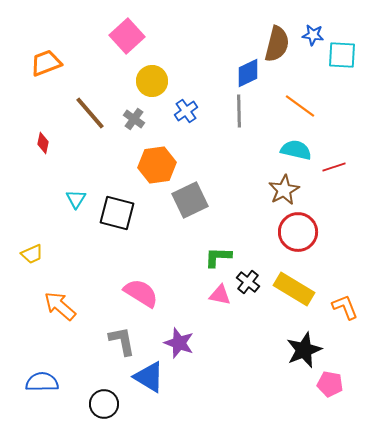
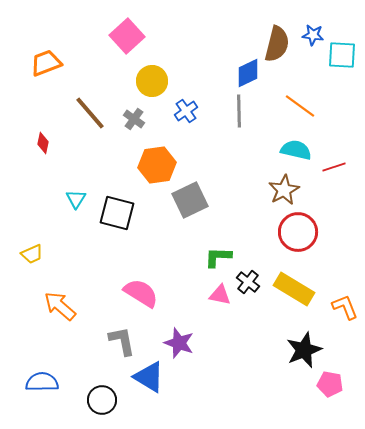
black circle: moved 2 px left, 4 px up
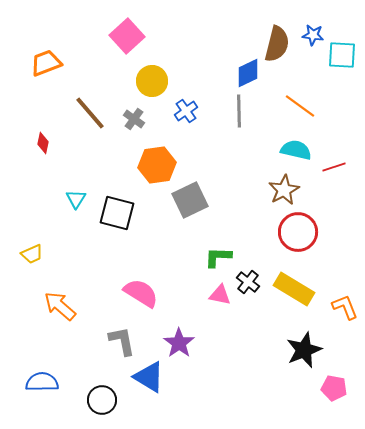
purple star: rotated 16 degrees clockwise
pink pentagon: moved 4 px right, 4 px down
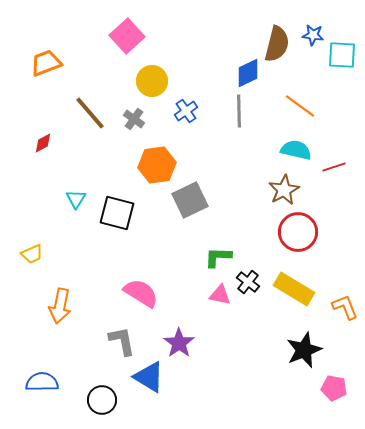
red diamond: rotated 50 degrees clockwise
orange arrow: rotated 120 degrees counterclockwise
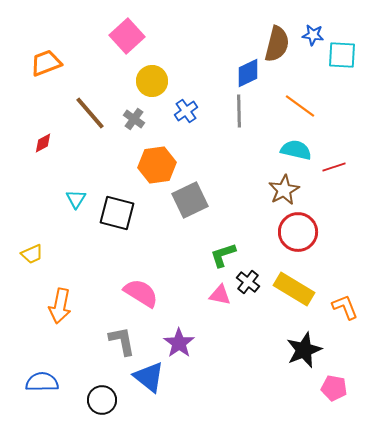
green L-shape: moved 5 px right, 2 px up; rotated 20 degrees counterclockwise
blue triangle: rotated 8 degrees clockwise
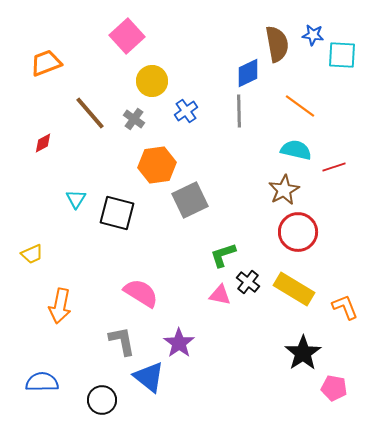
brown semicircle: rotated 24 degrees counterclockwise
black star: moved 1 px left, 3 px down; rotated 12 degrees counterclockwise
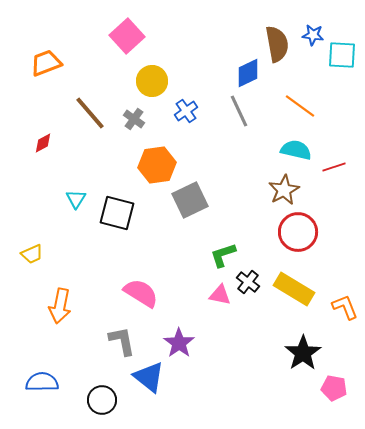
gray line: rotated 24 degrees counterclockwise
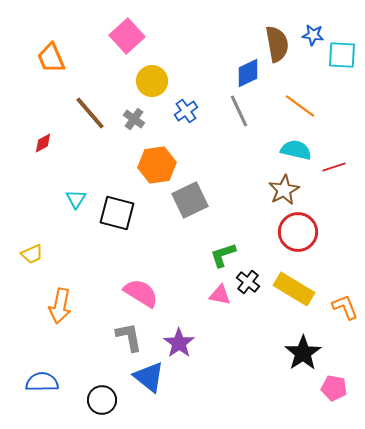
orange trapezoid: moved 5 px right, 5 px up; rotated 92 degrees counterclockwise
gray L-shape: moved 7 px right, 4 px up
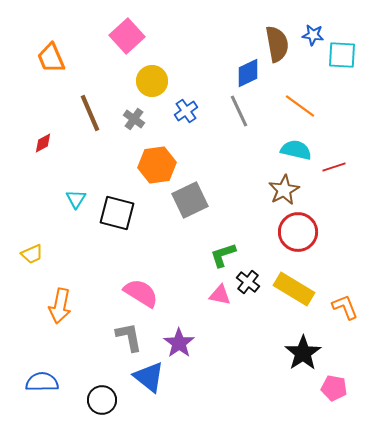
brown line: rotated 18 degrees clockwise
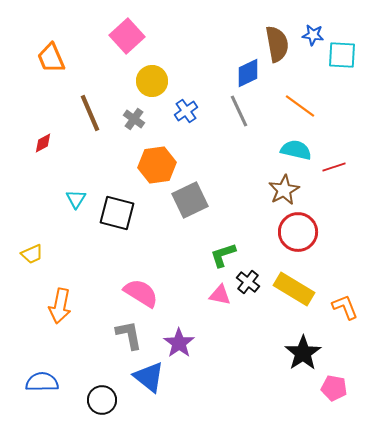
gray L-shape: moved 2 px up
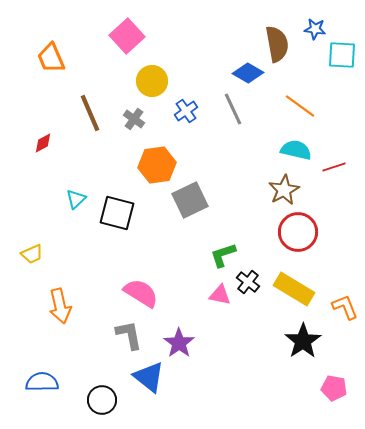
blue star: moved 2 px right, 6 px up
blue diamond: rotated 56 degrees clockwise
gray line: moved 6 px left, 2 px up
cyan triangle: rotated 15 degrees clockwise
orange arrow: rotated 24 degrees counterclockwise
black star: moved 12 px up
